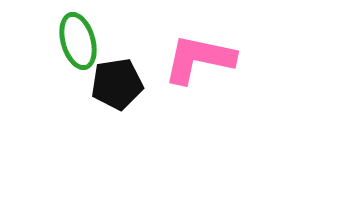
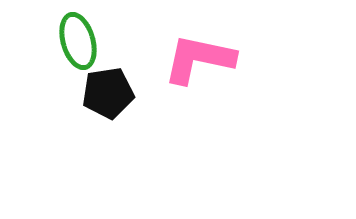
black pentagon: moved 9 px left, 9 px down
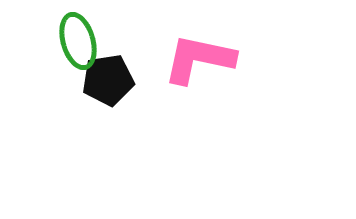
black pentagon: moved 13 px up
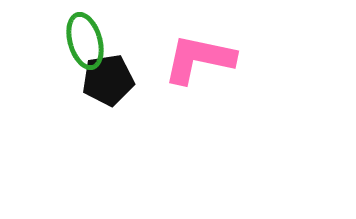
green ellipse: moved 7 px right
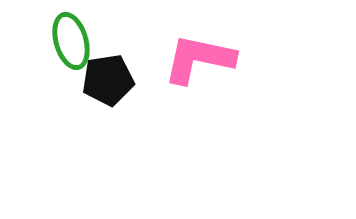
green ellipse: moved 14 px left
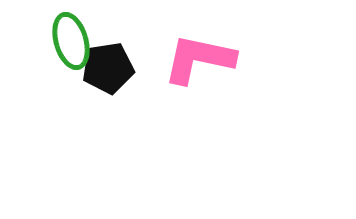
black pentagon: moved 12 px up
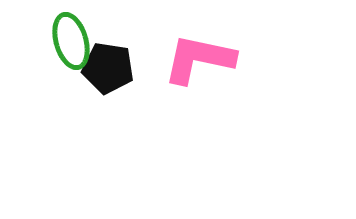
black pentagon: rotated 18 degrees clockwise
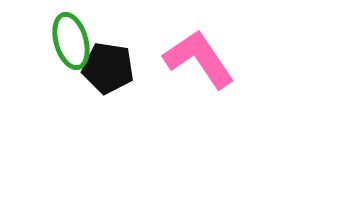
pink L-shape: rotated 44 degrees clockwise
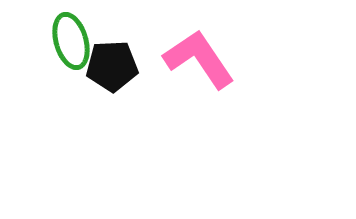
black pentagon: moved 4 px right, 2 px up; rotated 12 degrees counterclockwise
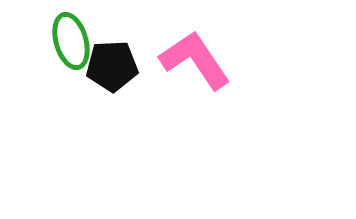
pink L-shape: moved 4 px left, 1 px down
